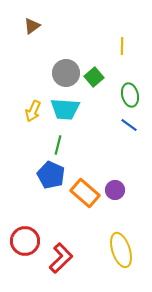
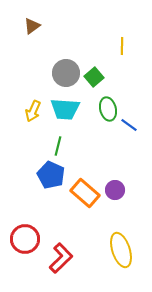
green ellipse: moved 22 px left, 14 px down
green line: moved 1 px down
red circle: moved 2 px up
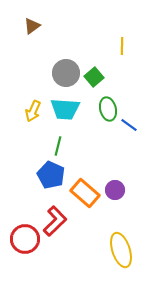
red L-shape: moved 6 px left, 37 px up
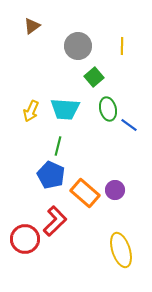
gray circle: moved 12 px right, 27 px up
yellow arrow: moved 2 px left
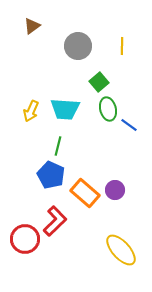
green square: moved 5 px right, 5 px down
yellow ellipse: rotated 24 degrees counterclockwise
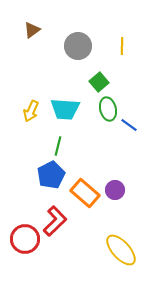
brown triangle: moved 4 px down
blue pentagon: rotated 20 degrees clockwise
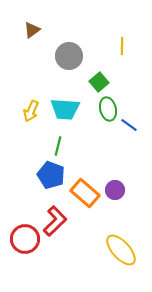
gray circle: moved 9 px left, 10 px down
blue pentagon: rotated 24 degrees counterclockwise
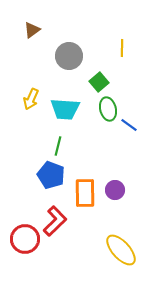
yellow line: moved 2 px down
yellow arrow: moved 12 px up
orange rectangle: rotated 48 degrees clockwise
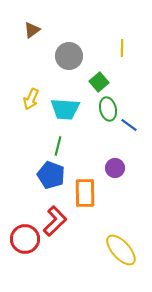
purple circle: moved 22 px up
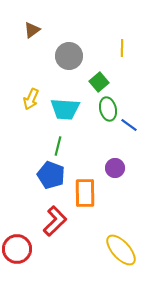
red circle: moved 8 px left, 10 px down
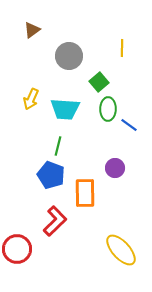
green ellipse: rotated 15 degrees clockwise
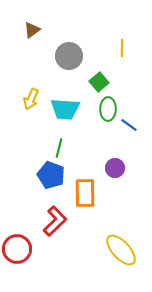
green line: moved 1 px right, 2 px down
